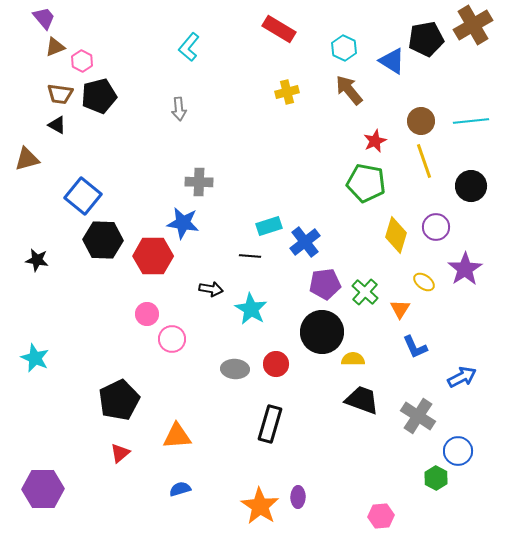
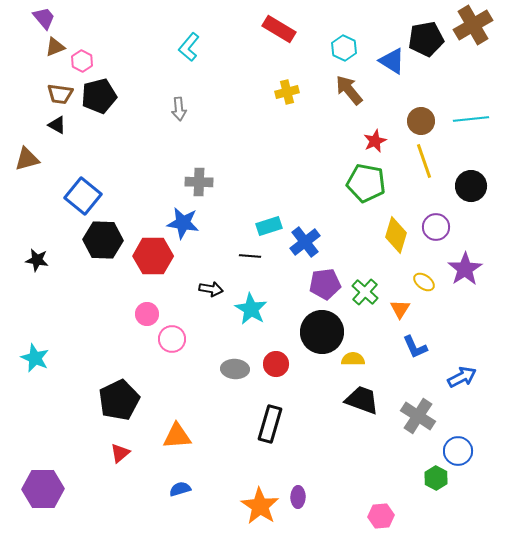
cyan line at (471, 121): moved 2 px up
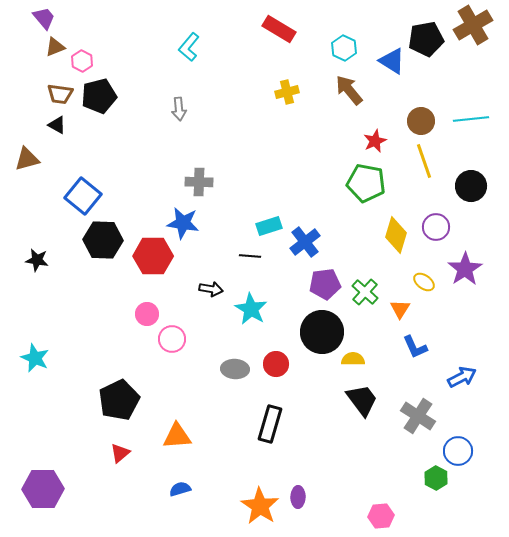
black trapezoid at (362, 400): rotated 33 degrees clockwise
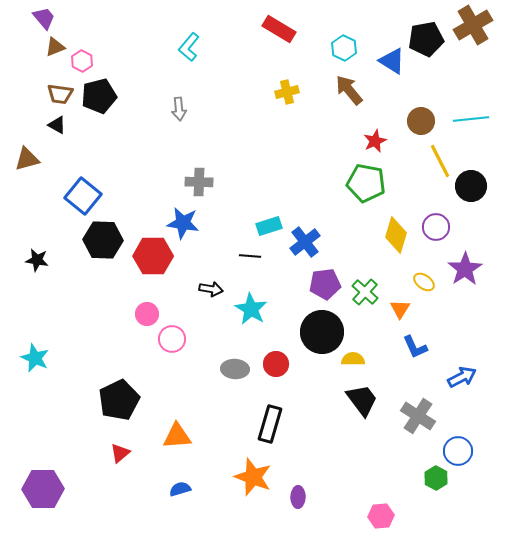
yellow line at (424, 161): moved 16 px right; rotated 8 degrees counterclockwise
orange star at (260, 506): moved 7 px left, 29 px up; rotated 12 degrees counterclockwise
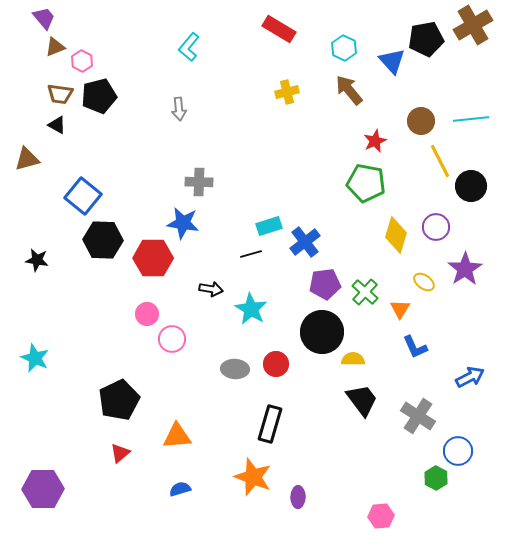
blue triangle at (392, 61): rotated 16 degrees clockwise
red hexagon at (153, 256): moved 2 px down
black line at (250, 256): moved 1 px right, 2 px up; rotated 20 degrees counterclockwise
blue arrow at (462, 377): moved 8 px right
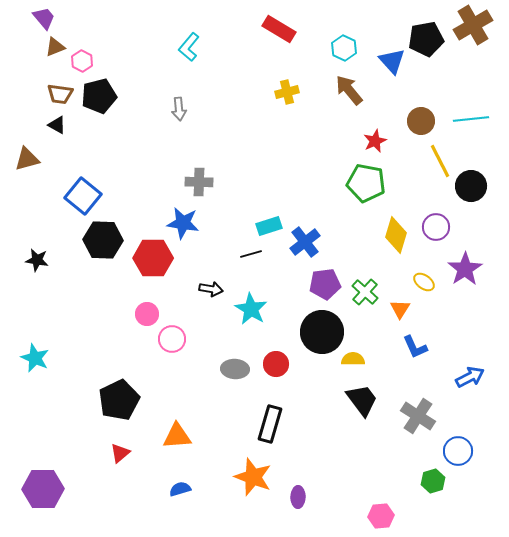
green hexagon at (436, 478): moved 3 px left, 3 px down; rotated 15 degrees clockwise
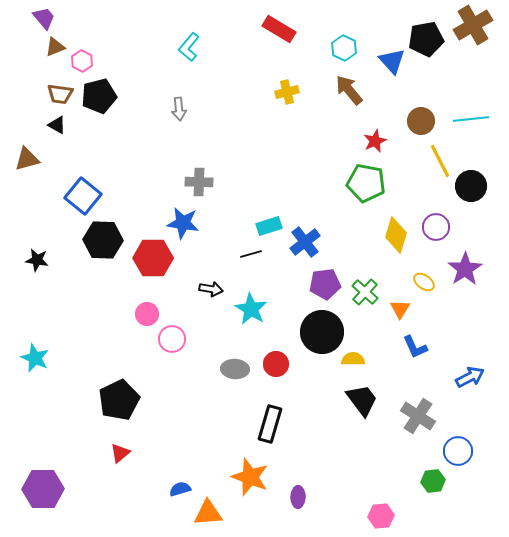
orange triangle at (177, 436): moved 31 px right, 77 px down
orange star at (253, 477): moved 3 px left
green hexagon at (433, 481): rotated 10 degrees clockwise
